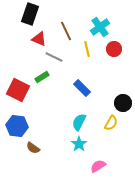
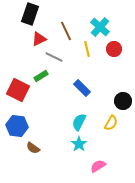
cyan cross: rotated 12 degrees counterclockwise
red triangle: rotated 49 degrees counterclockwise
green rectangle: moved 1 px left, 1 px up
black circle: moved 2 px up
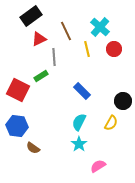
black rectangle: moved 1 px right, 2 px down; rotated 35 degrees clockwise
gray line: rotated 60 degrees clockwise
blue rectangle: moved 3 px down
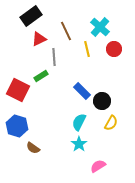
black circle: moved 21 px left
blue hexagon: rotated 10 degrees clockwise
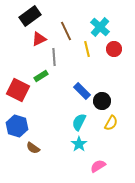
black rectangle: moved 1 px left
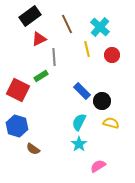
brown line: moved 1 px right, 7 px up
red circle: moved 2 px left, 6 px down
yellow semicircle: rotated 105 degrees counterclockwise
brown semicircle: moved 1 px down
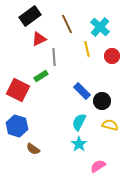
red circle: moved 1 px down
yellow semicircle: moved 1 px left, 2 px down
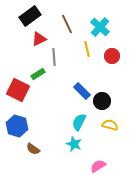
green rectangle: moved 3 px left, 2 px up
cyan star: moved 5 px left; rotated 14 degrees counterclockwise
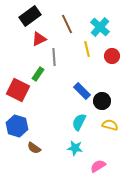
green rectangle: rotated 24 degrees counterclockwise
cyan star: moved 1 px right, 4 px down; rotated 14 degrees counterclockwise
brown semicircle: moved 1 px right, 1 px up
